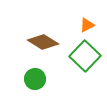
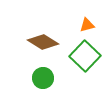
orange triangle: rotated 14 degrees clockwise
green circle: moved 8 px right, 1 px up
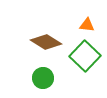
orange triangle: rotated 21 degrees clockwise
brown diamond: moved 3 px right
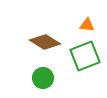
brown diamond: moved 1 px left
green square: rotated 24 degrees clockwise
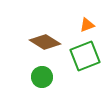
orange triangle: rotated 28 degrees counterclockwise
green circle: moved 1 px left, 1 px up
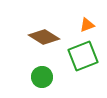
brown diamond: moved 1 px left, 5 px up
green square: moved 2 px left
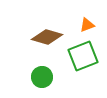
brown diamond: moved 3 px right; rotated 16 degrees counterclockwise
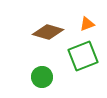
orange triangle: moved 1 px up
brown diamond: moved 1 px right, 5 px up
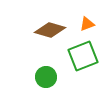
brown diamond: moved 2 px right, 2 px up
green circle: moved 4 px right
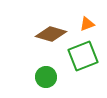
brown diamond: moved 1 px right, 4 px down
